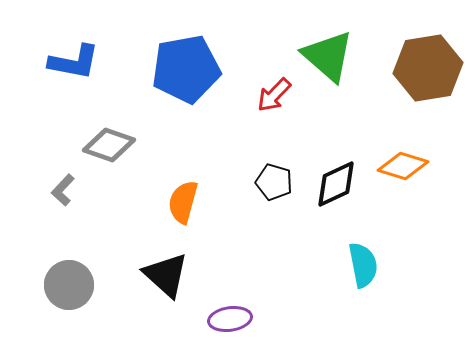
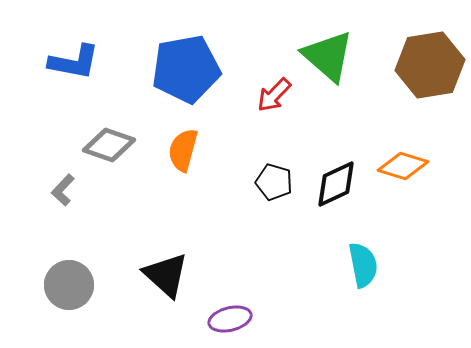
brown hexagon: moved 2 px right, 3 px up
orange semicircle: moved 52 px up
purple ellipse: rotated 6 degrees counterclockwise
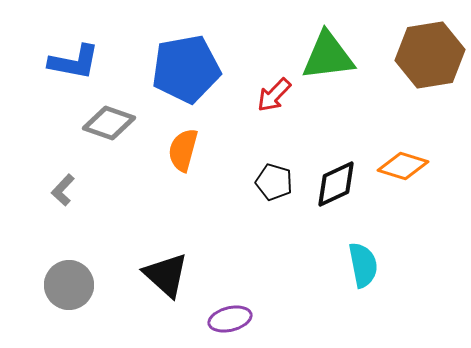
green triangle: rotated 48 degrees counterclockwise
brown hexagon: moved 10 px up
gray diamond: moved 22 px up
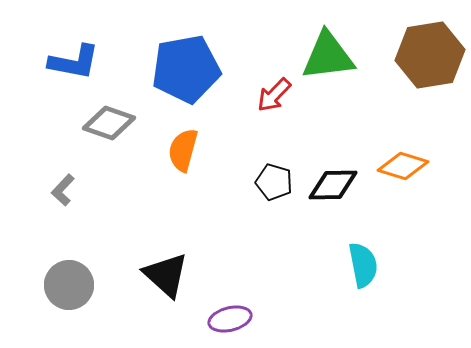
black diamond: moved 3 px left, 1 px down; rotated 24 degrees clockwise
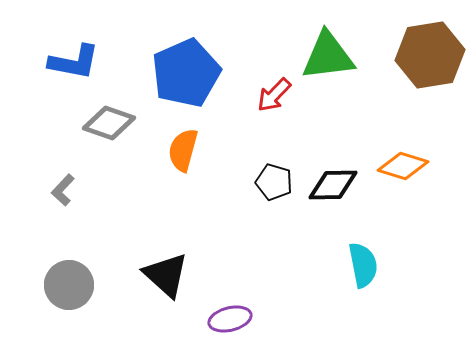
blue pentagon: moved 4 px down; rotated 14 degrees counterclockwise
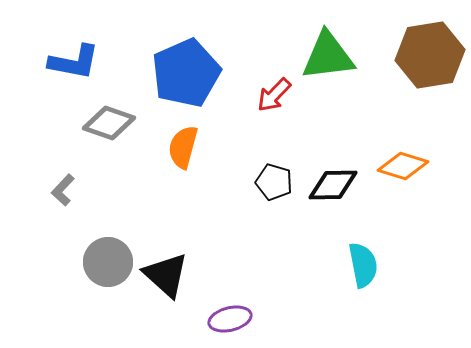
orange semicircle: moved 3 px up
gray circle: moved 39 px right, 23 px up
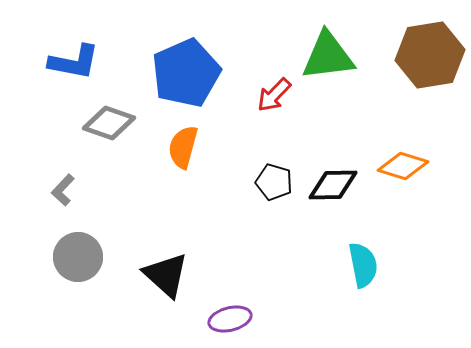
gray circle: moved 30 px left, 5 px up
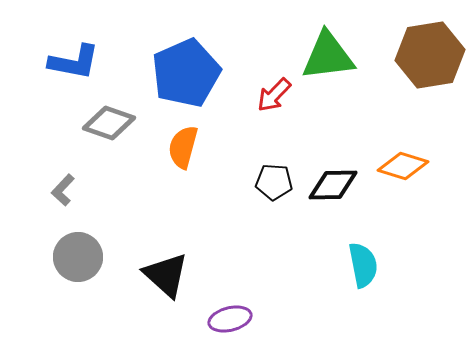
black pentagon: rotated 12 degrees counterclockwise
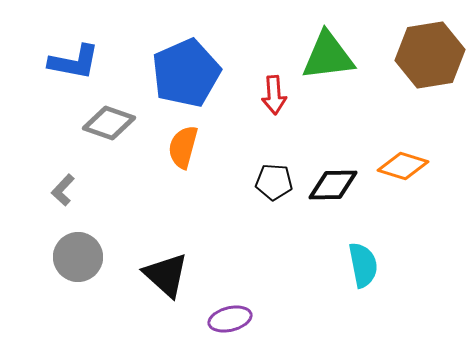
red arrow: rotated 48 degrees counterclockwise
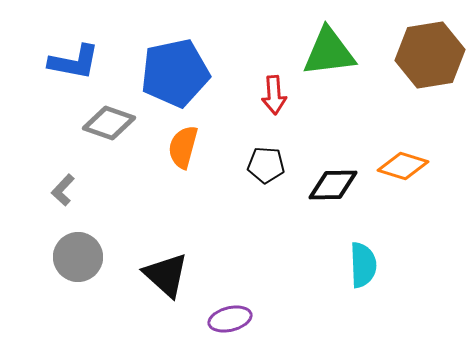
green triangle: moved 1 px right, 4 px up
blue pentagon: moved 11 px left; rotated 12 degrees clockwise
black pentagon: moved 8 px left, 17 px up
cyan semicircle: rotated 9 degrees clockwise
